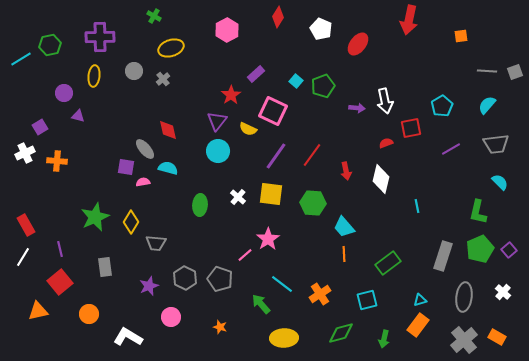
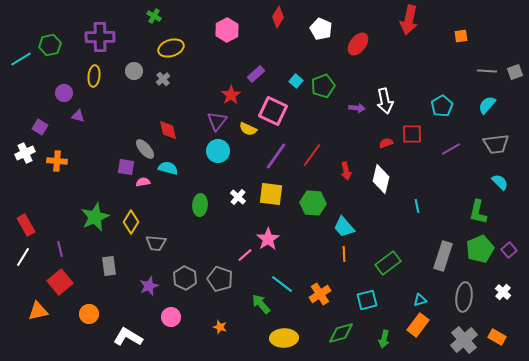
purple square at (40, 127): rotated 28 degrees counterclockwise
red square at (411, 128): moved 1 px right, 6 px down; rotated 10 degrees clockwise
gray rectangle at (105, 267): moved 4 px right, 1 px up
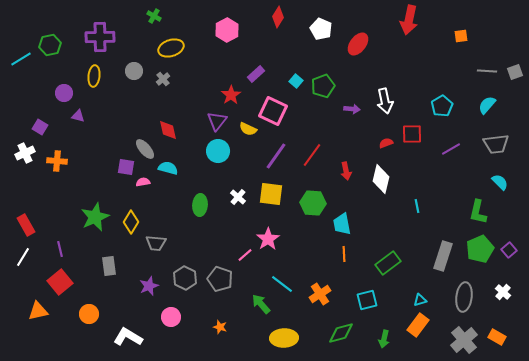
purple arrow at (357, 108): moved 5 px left, 1 px down
cyan trapezoid at (344, 227): moved 2 px left, 3 px up; rotated 30 degrees clockwise
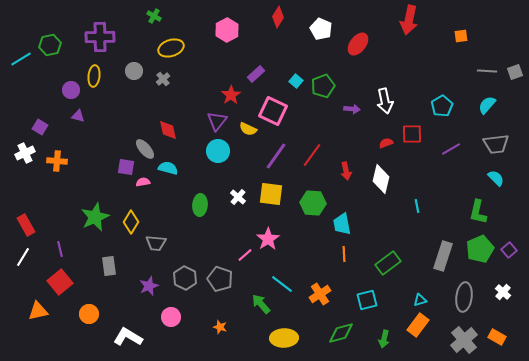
purple circle at (64, 93): moved 7 px right, 3 px up
cyan semicircle at (500, 182): moved 4 px left, 4 px up
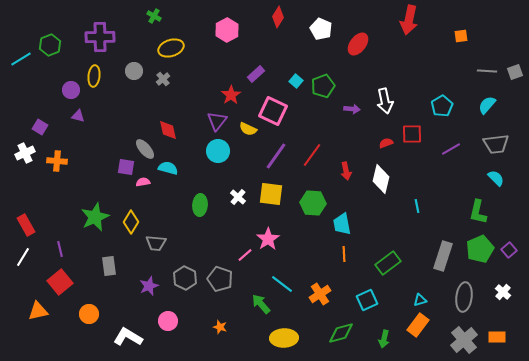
green hexagon at (50, 45): rotated 10 degrees counterclockwise
cyan square at (367, 300): rotated 10 degrees counterclockwise
pink circle at (171, 317): moved 3 px left, 4 px down
orange rectangle at (497, 337): rotated 30 degrees counterclockwise
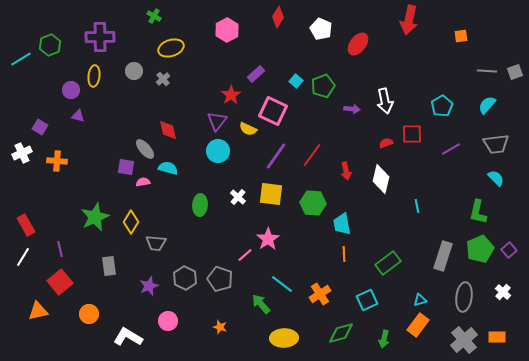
white cross at (25, 153): moved 3 px left
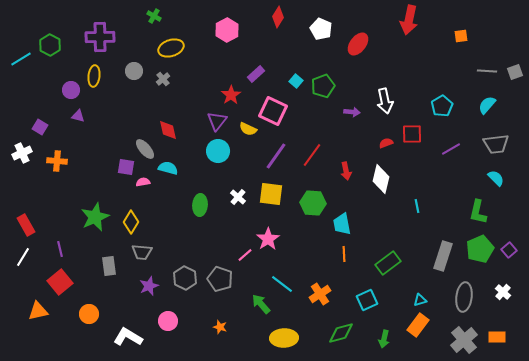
green hexagon at (50, 45): rotated 10 degrees counterclockwise
purple arrow at (352, 109): moved 3 px down
gray trapezoid at (156, 243): moved 14 px left, 9 px down
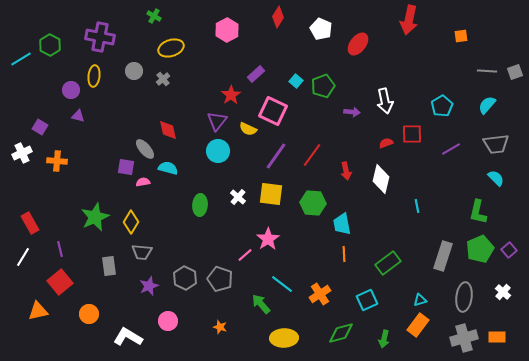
purple cross at (100, 37): rotated 12 degrees clockwise
red rectangle at (26, 225): moved 4 px right, 2 px up
gray cross at (464, 340): moved 2 px up; rotated 24 degrees clockwise
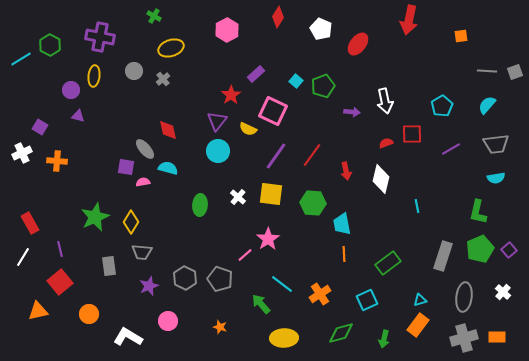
cyan semicircle at (496, 178): rotated 126 degrees clockwise
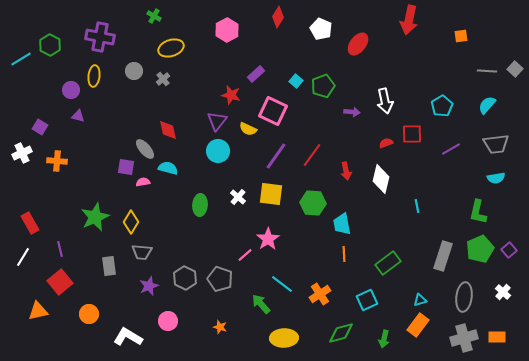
gray square at (515, 72): moved 3 px up; rotated 28 degrees counterclockwise
red star at (231, 95): rotated 24 degrees counterclockwise
